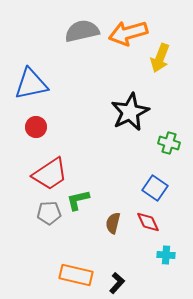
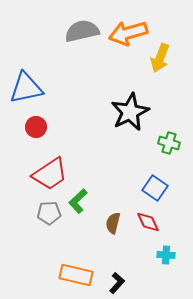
blue triangle: moved 5 px left, 4 px down
green L-shape: moved 1 px down; rotated 30 degrees counterclockwise
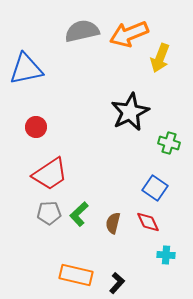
orange arrow: moved 1 px right, 1 px down; rotated 6 degrees counterclockwise
blue triangle: moved 19 px up
green L-shape: moved 1 px right, 13 px down
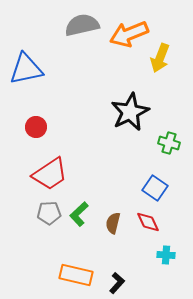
gray semicircle: moved 6 px up
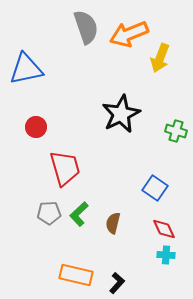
gray semicircle: moved 4 px right, 2 px down; rotated 84 degrees clockwise
black star: moved 9 px left, 2 px down
green cross: moved 7 px right, 12 px up
red trapezoid: moved 15 px right, 6 px up; rotated 72 degrees counterclockwise
red diamond: moved 16 px right, 7 px down
